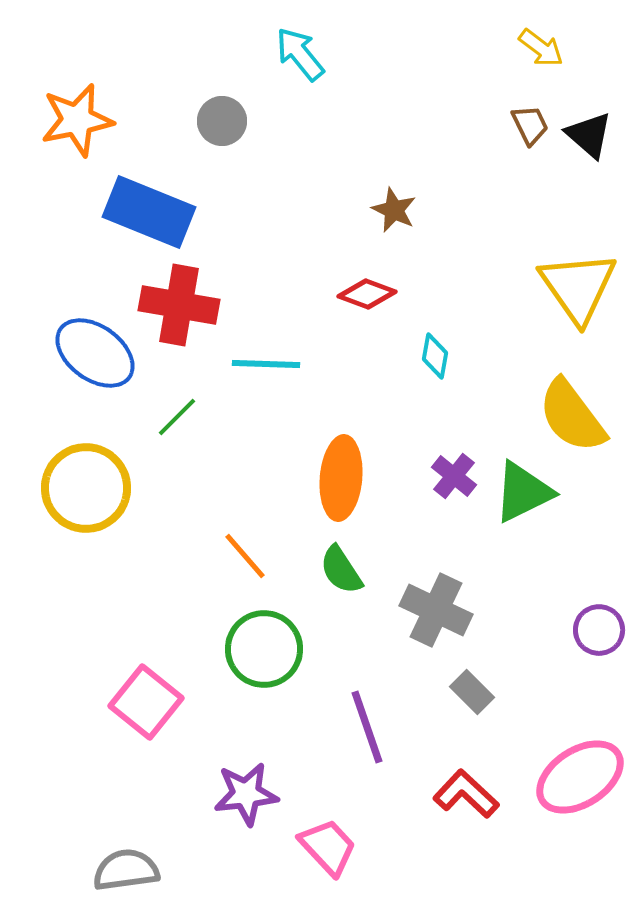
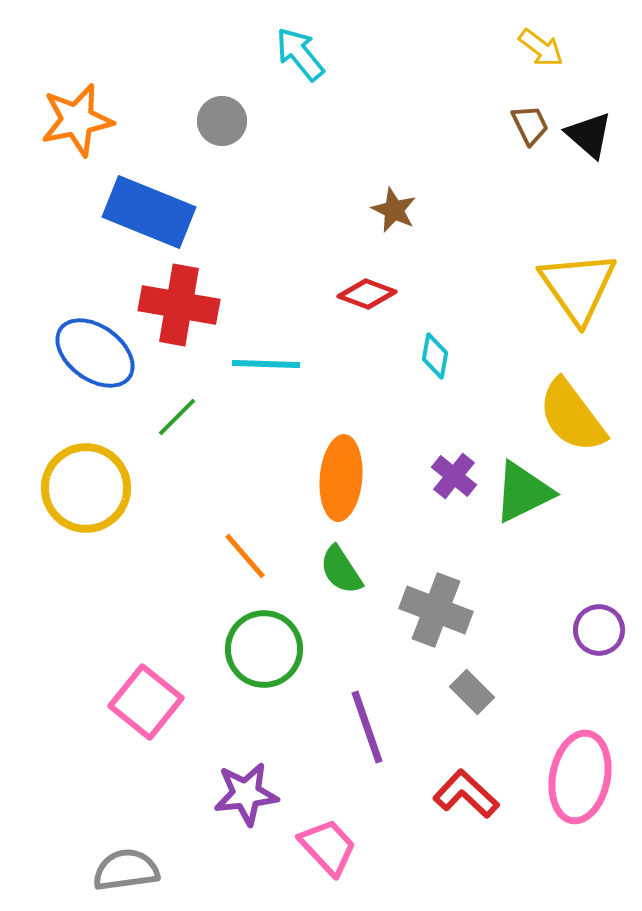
gray cross: rotated 4 degrees counterclockwise
pink ellipse: rotated 46 degrees counterclockwise
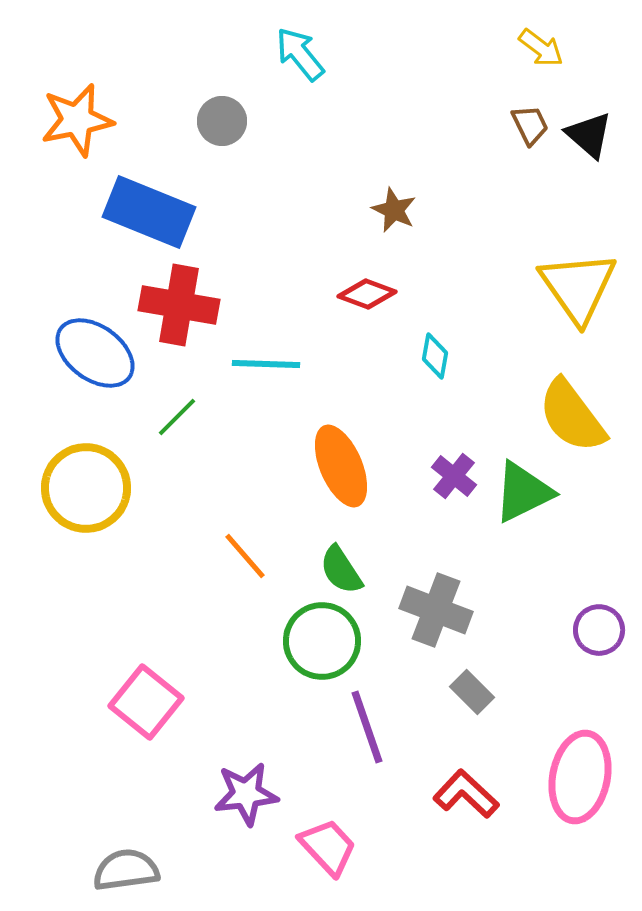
orange ellipse: moved 12 px up; rotated 28 degrees counterclockwise
green circle: moved 58 px right, 8 px up
